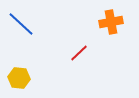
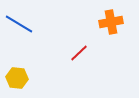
blue line: moved 2 px left; rotated 12 degrees counterclockwise
yellow hexagon: moved 2 px left
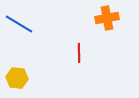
orange cross: moved 4 px left, 4 px up
red line: rotated 48 degrees counterclockwise
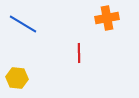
blue line: moved 4 px right
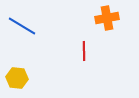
blue line: moved 1 px left, 2 px down
red line: moved 5 px right, 2 px up
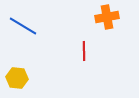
orange cross: moved 1 px up
blue line: moved 1 px right
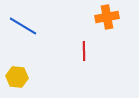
yellow hexagon: moved 1 px up
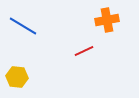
orange cross: moved 3 px down
red line: rotated 66 degrees clockwise
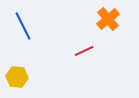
orange cross: moved 1 px right, 1 px up; rotated 30 degrees counterclockwise
blue line: rotated 32 degrees clockwise
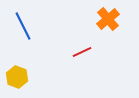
red line: moved 2 px left, 1 px down
yellow hexagon: rotated 15 degrees clockwise
